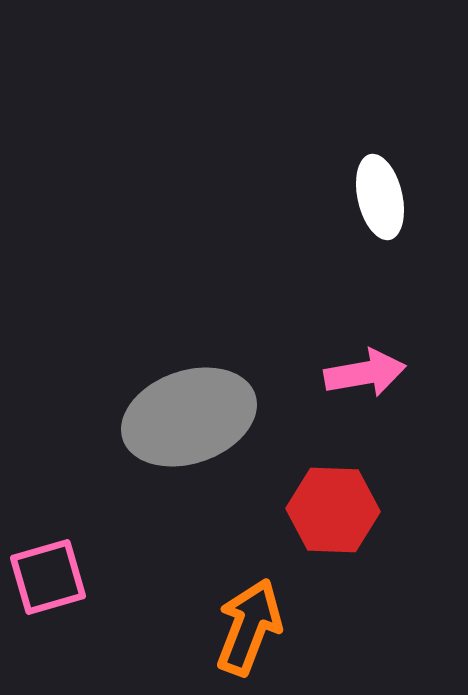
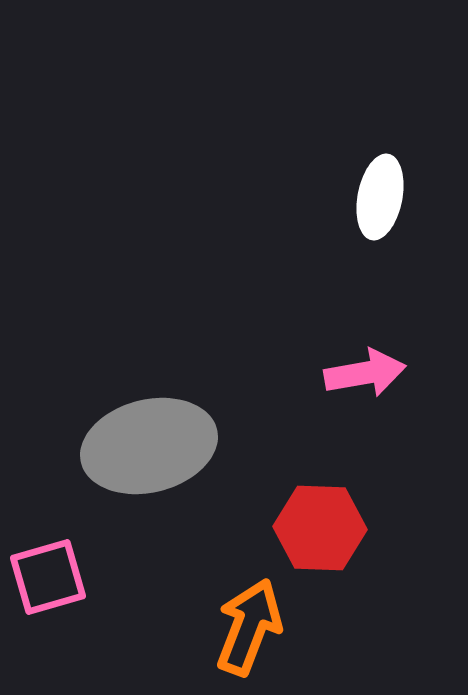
white ellipse: rotated 24 degrees clockwise
gray ellipse: moved 40 px left, 29 px down; rotated 5 degrees clockwise
red hexagon: moved 13 px left, 18 px down
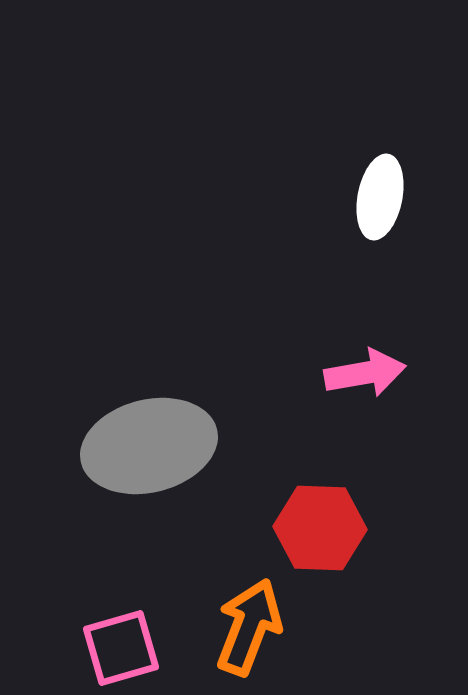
pink square: moved 73 px right, 71 px down
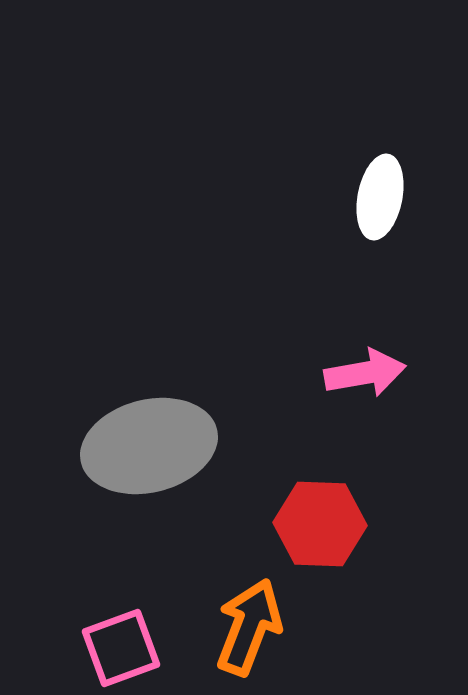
red hexagon: moved 4 px up
pink square: rotated 4 degrees counterclockwise
